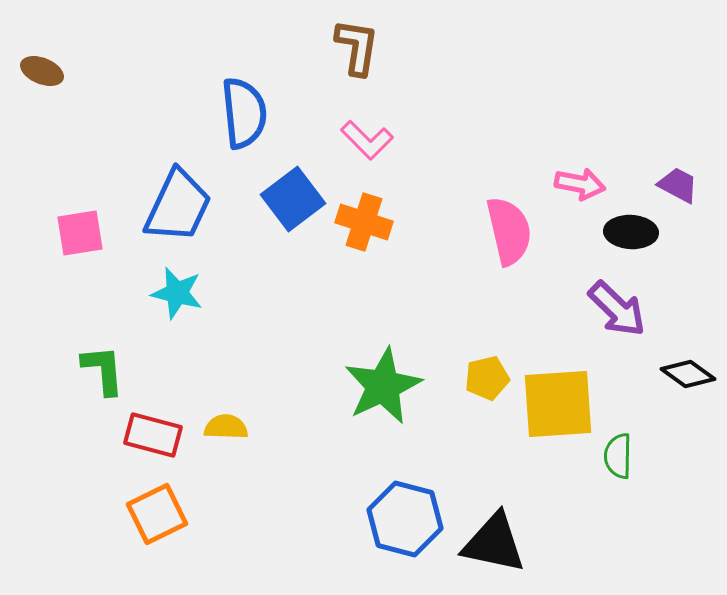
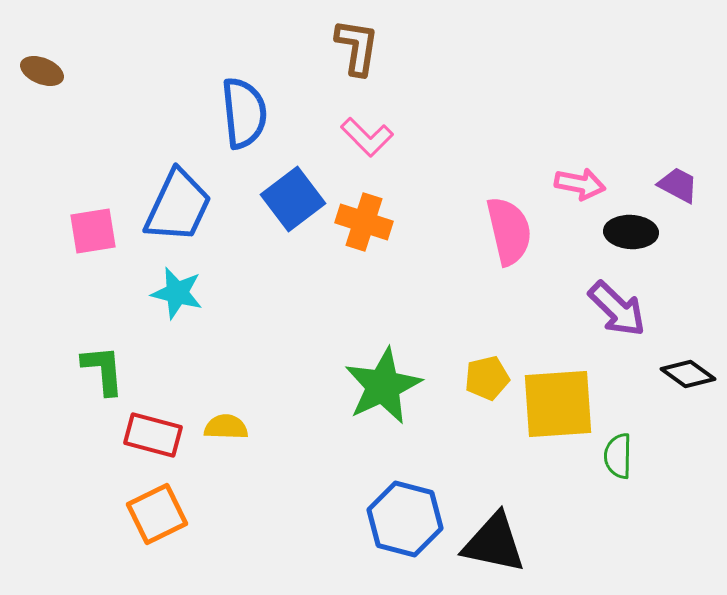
pink L-shape: moved 3 px up
pink square: moved 13 px right, 2 px up
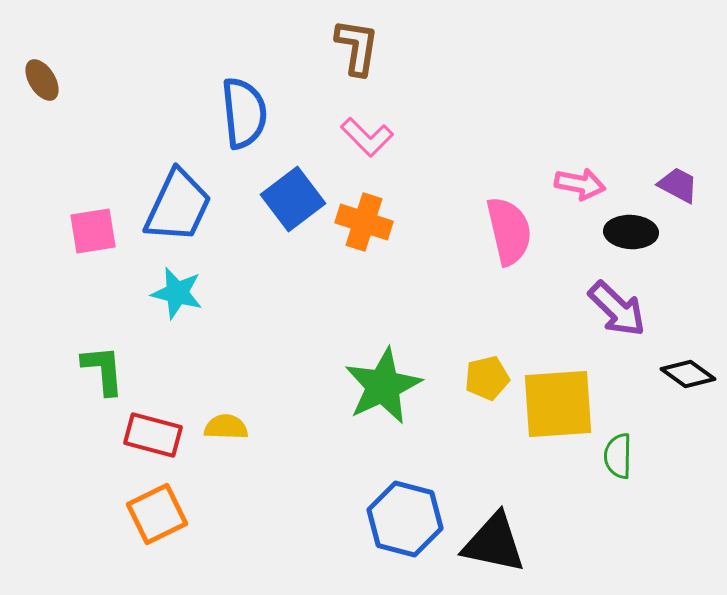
brown ellipse: moved 9 px down; rotated 36 degrees clockwise
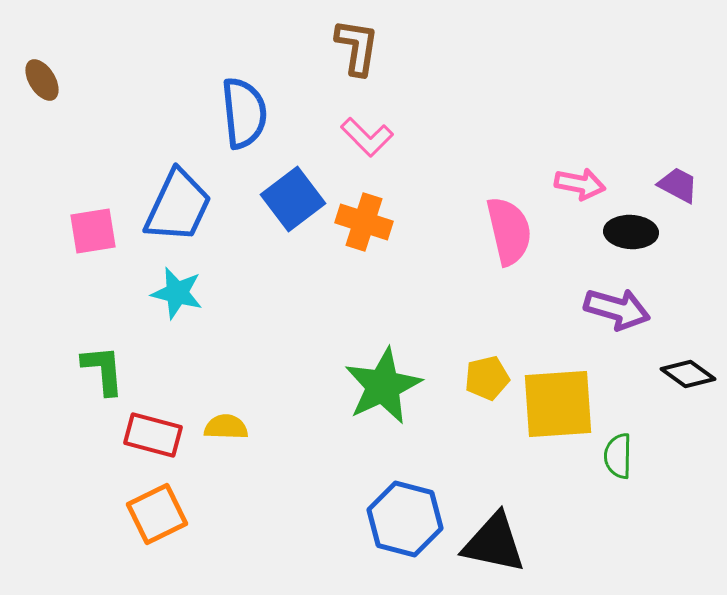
purple arrow: rotated 28 degrees counterclockwise
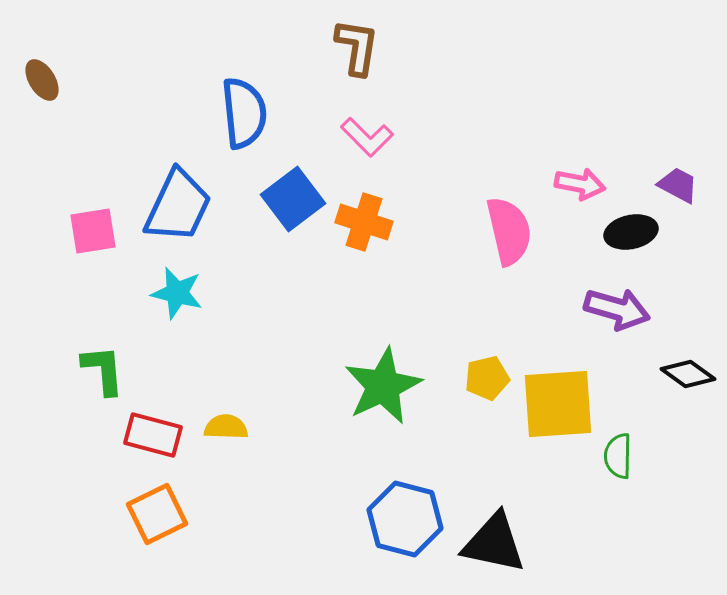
black ellipse: rotated 15 degrees counterclockwise
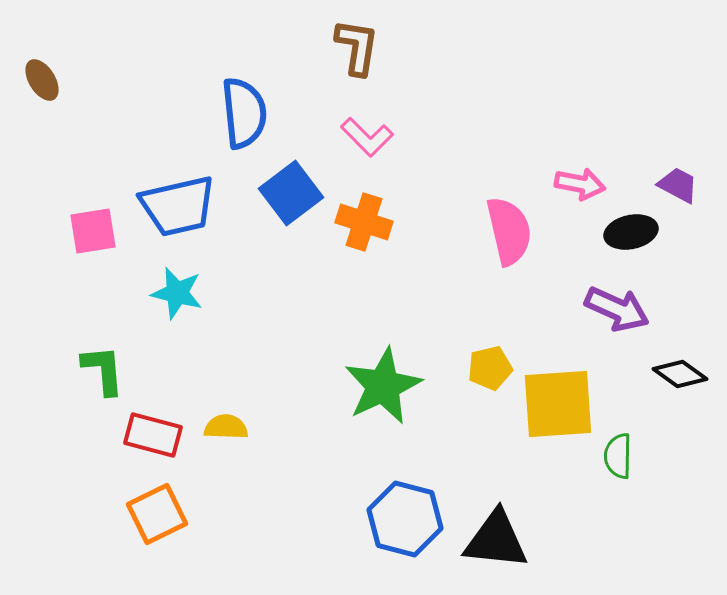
blue square: moved 2 px left, 6 px up
blue trapezoid: rotated 52 degrees clockwise
purple arrow: rotated 8 degrees clockwise
black diamond: moved 8 px left
yellow pentagon: moved 3 px right, 10 px up
black triangle: moved 2 px right, 3 px up; rotated 6 degrees counterclockwise
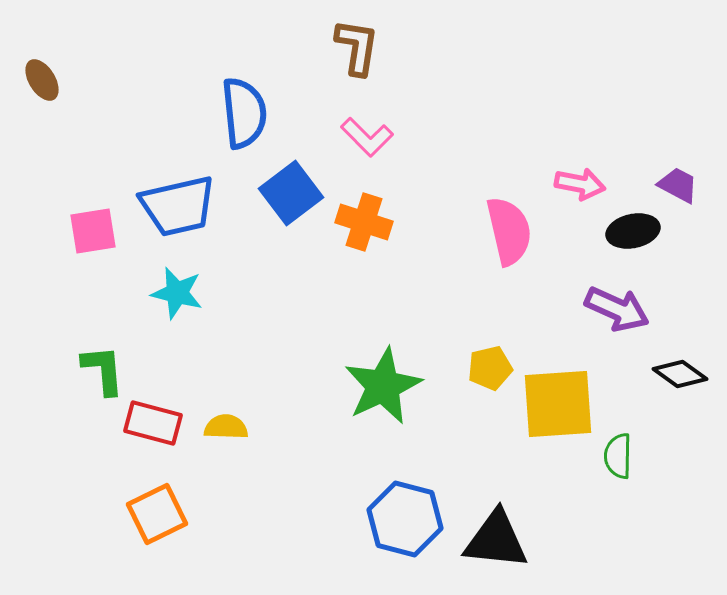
black ellipse: moved 2 px right, 1 px up
red rectangle: moved 12 px up
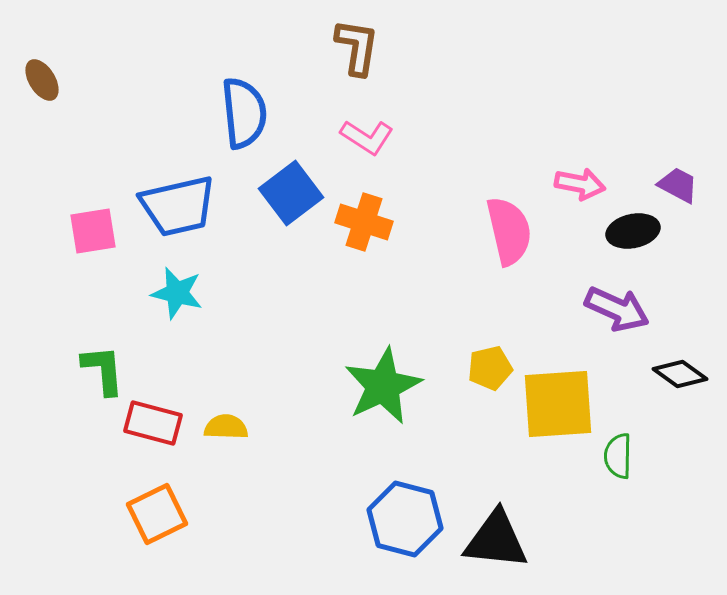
pink L-shape: rotated 12 degrees counterclockwise
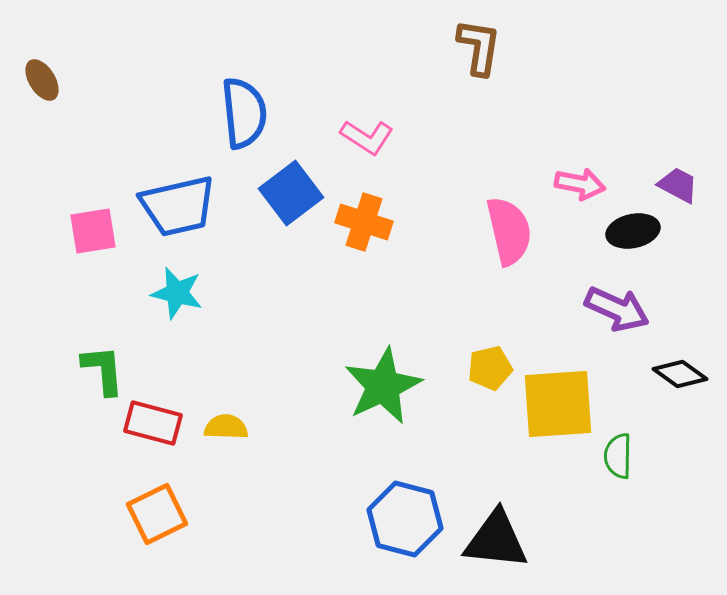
brown L-shape: moved 122 px right
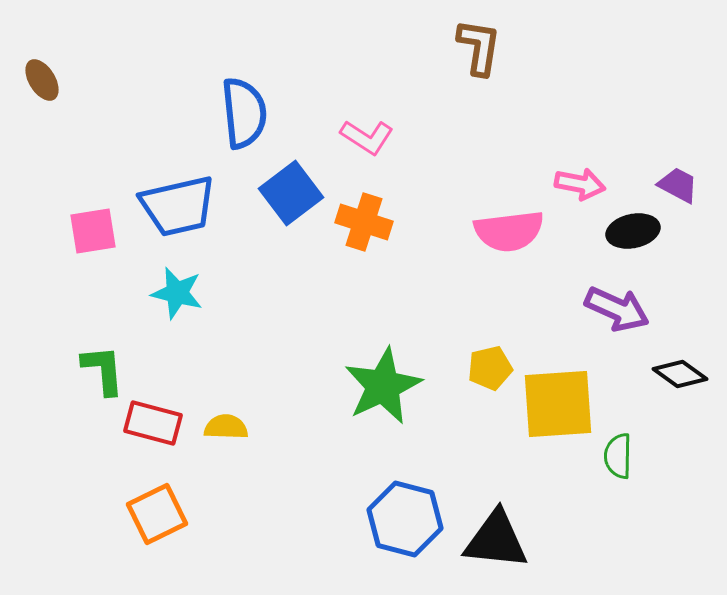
pink semicircle: rotated 96 degrees clockwise
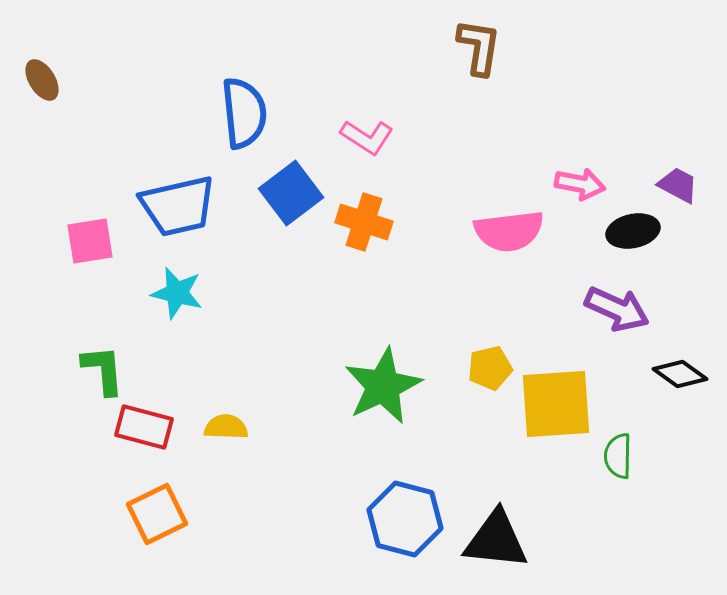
pink square: moved 3 px left, 10 px down
yellow square: moved 2 px left
red rectangle: moved 9 px left, 4 px down
